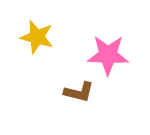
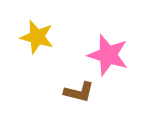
pink star: rotated 15 degrees clockwise
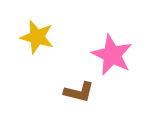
pink star: moved 4 px right; rotated 9 degrees clockwise
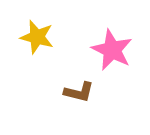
pink star: moved 5 px up
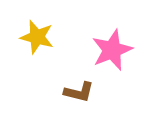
pink star: rotated 24 degrees clockwise
